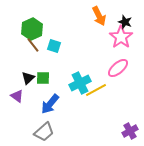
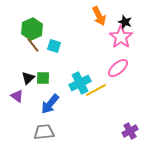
gray trapezoid: rotated 145 degrees counterclockwise
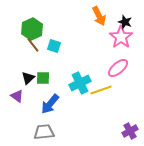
yellow line: moved 5 px right; rotated 10 degrees clockwise
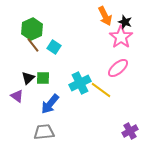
orange arrow: moved 6 px right
cyan square: moved 1 px down; rotated 16 degrees clockwise
yellow line: rotated 55 degrees clockwise
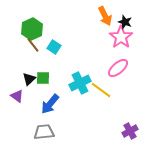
black triangle: moved 1 px right, 1 px down
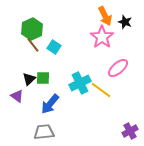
pink star: moved 19 px left
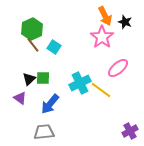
purple triangle: moved 3 px right, 2 px down
